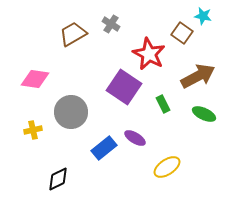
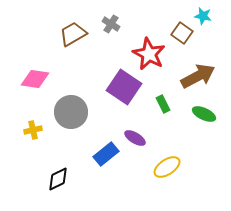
blue rectangle: moved 2 px right, 6 px down
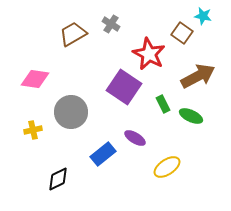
green ellipse: moved 13 px left, 2 px down
blue rectangle: moved 3 px left
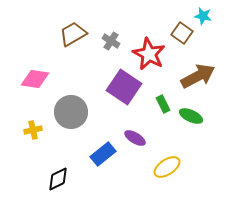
gray cross: moved 17 px down
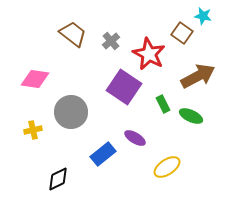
brown trapezoid: rotated 68 degrees clockwise
gray cross: rotated 18 degrees clockwise
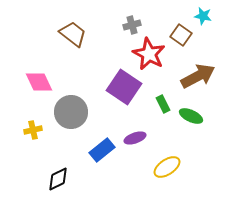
brown square: moved 1 px left, 2 px down
gray cross: moved 21 px right, 16 px up; rotated 24 degrees clockwise
pink diamond: moved 4 px right, 3 px down; rotated 56 degrees clockwise
purple ellipse: rotated 50 degrees counterclockwise
blue rectangle: moved 1 px left, 4 px up
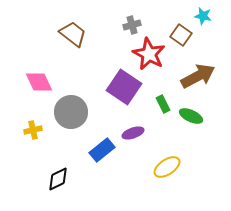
purple ellipse: moved 2 px left, 5 px up
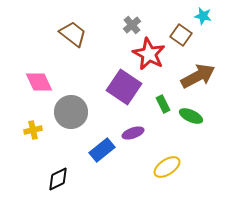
gray cross: rotated 24 degrees counterclockwise
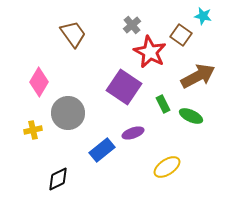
brown trapezoid: rotated 16 degrees clockwise
red star: moved 1 px right, 2 px up
pink diamond: rotated 56 degrees clockwise
gray circle: moved 3 px left, 1 px down
